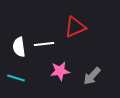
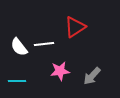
red triangle: rotated 10 degrees counterclockwise
white semicircle: rotated 30 degrees counterclockwise
cyan line: moved 1 px right, 3 px down; rotated 18 degrees counterclockwise
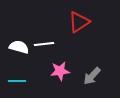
red triangle: moved 4 px right, 5 px up
white semicircle: rotated 144 degrees clockwise
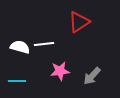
white semicircle: moved 1 px right
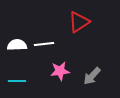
white semicircle: moved 3 px left, 2 px up; rotated 18 degrees counterclockwise
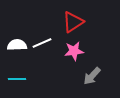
red triangle: moved 6 px left
white line: moved 2 px left, 1 px up; rotated 18 degrees counterclockwise
pink star: moved 14 px right, 20 px up
cyan line: moved 2 px up
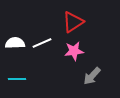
white semicircle: moved 2 px left, 2 px up
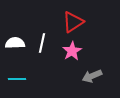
white line: rotated 54 degrees counterclockwise
pink star: moved 2 px left; rotated 24 degrees counterclockwise
gray arrow: rotated 24 degrees clockwise
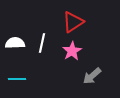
gray arrow: rotated 18 degrees counterclockwise
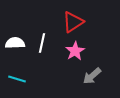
pink star: moved 3 px right
cyan line: rotated 18 degrees clockwise
